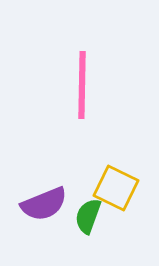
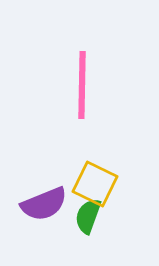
yellow square: moved 21 px left, 4 px up
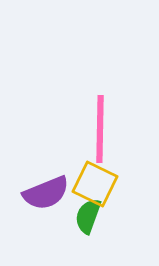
pink line: moved 18 px right, 44 px down
purple semicircle: moved 2 px right, 11 px up
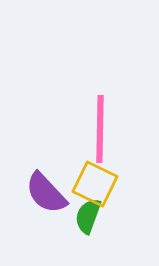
purple semicircle: rotated 69 degrees clockwise
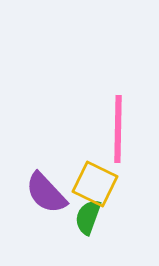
pink line: moved 18 px right
green semicircle: moved 1 px down
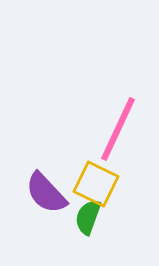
pink line: rotated 24 degrees clockwise
yellow square: moved 1 px right
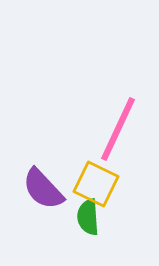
purple semicircle: moved 3 px left, 4 px up
green semicircle: rotated 24 degrees counterclockwise
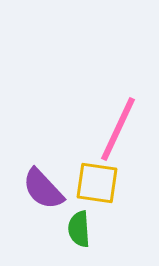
yellow square: moved 1 px right, 1 px up; rotated 18 degrees counterclockwise
green semicircle: moved 9 px left, 12 px down
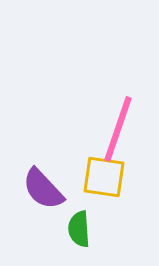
pink line: rotated 6 degrees counterclockwise
yellow square: moved 7 px right, 6 px up
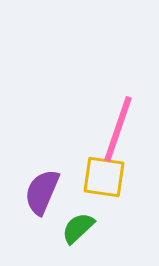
purple semicircle: moved 1 px left, 3 px down; rotated 66 degrees clockwise
green semicircle: moved 1 px left, 1 px up; rotated 51 degrees clockwise
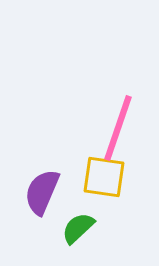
pink line: moved 1 px up
